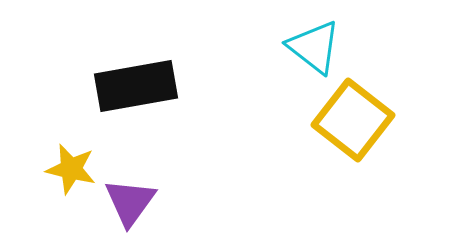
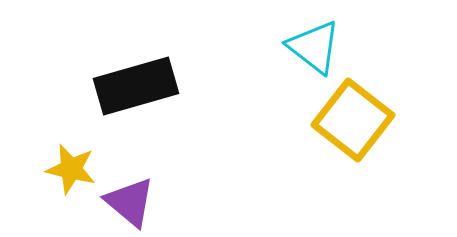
black rectangle: rotated 6 degrees counterclockwise
purple triangle: rotated 26 degrees counterclockwise
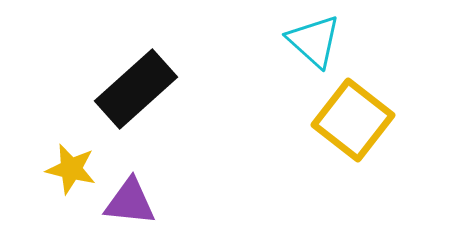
cyan triangle: moved 6 px up; rotated 4 degrees clockwise
black rectangle: moved 3 px down; rotated 26 degrees counterclockwise
purple triangle: rotated 34 degrees counterclockwise
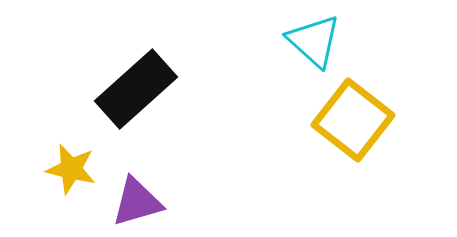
purple triangle: moved 7 px right; rotated 22 degrees counterclockwise
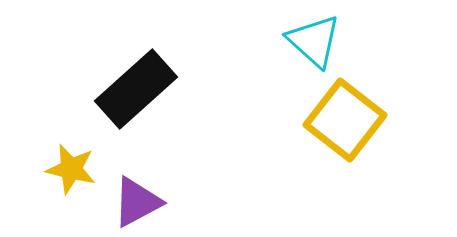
yellow square: moved 8 px left
purple triangle: rotated 12 degrees counterclockwise
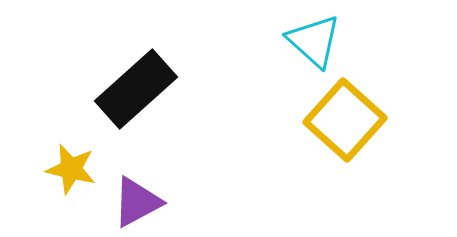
yellow square: rotated 4 degrees clockwise
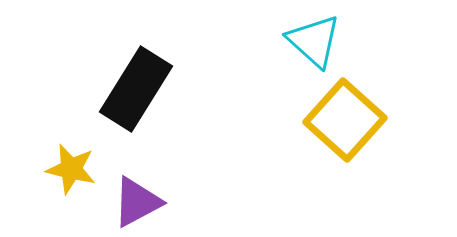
black rectangle: rotated 16 degrees counterclockwise
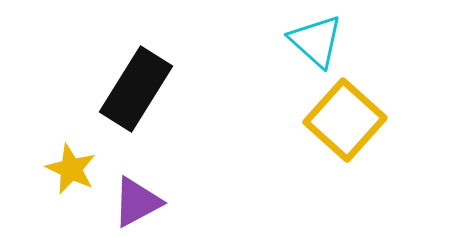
cyan triangle: moved 2 px right
yellow star: rotated 12 degrees clockwise
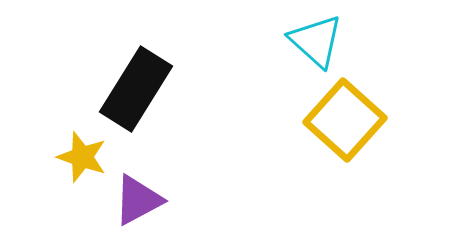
yellow star: moved 11 px right, 12 px up; rotated 6 degrees counterclockwise
purple triangle: moved 1 px right, 2 px up
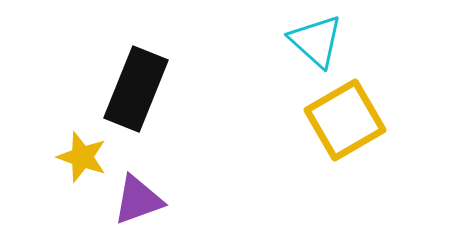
black rectangle: rotated 10 degrees counterclockwise
yellow square: rotated 18 degrees clockwise
purple triangle: rotated 8 degrees clockwise
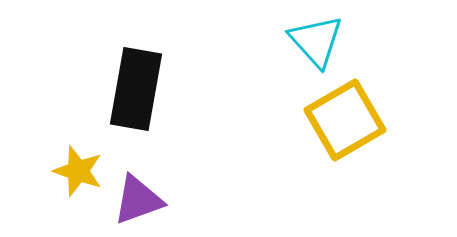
cyan triangle: rotated 6 degrees clockwise
black rectangle: rotated 12 degrees counterclockwise
yellow star: moved 4 px left, 14 px down
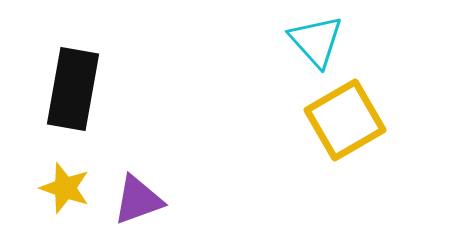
black rectangle: moved 63 px left
yellow star: moved 13 px left, 17 px down
